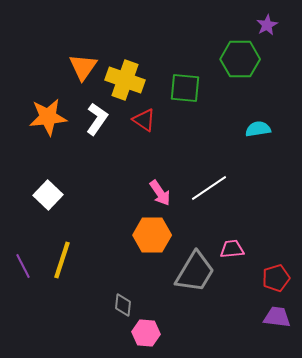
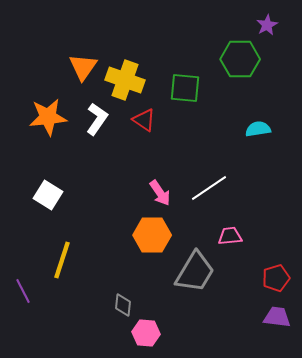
white square: rotated 12 degrees counterclockwise
pink trapezoid: moved 2 px left, 13 px up
purple line: moved 25 px down
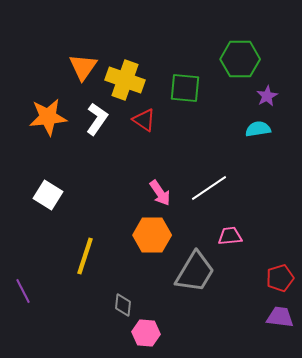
purple star: moved 71 px down
yellow line: moved 23 px right, 4 px up
red pentagon: moved 4 px right
purple trapezoid: moved 3 px right
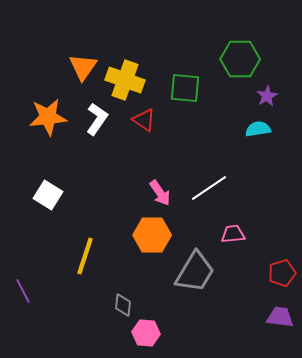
pink trapezoid: moved 3 px right, 2 px up
red pentagon: moved 2 px right, 5 px up
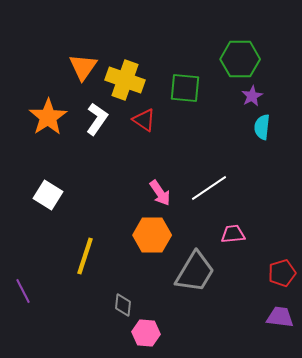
purple star: moved 15 px left
orange star: rotated 27 degrees counterclockwise
cyan semicircle: moved 4 px right, 2 px up; rotated 75 degrees counterclockwise
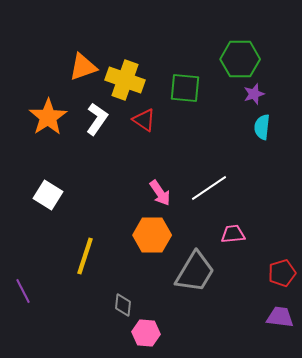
orange triangle: rotated 36 degrees clockwise
purple star: moved 2 px right, 2 px up; rotated 10 degrees clockwise
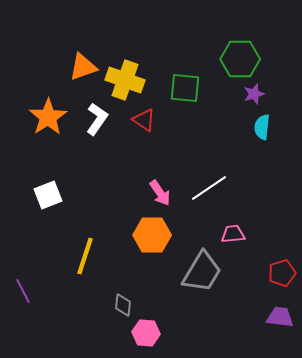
white square: rotated 36 degrees clockwise
gray trapezoid: moved 7 px right
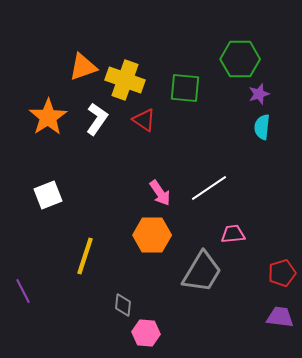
purple star: moved 5 px right
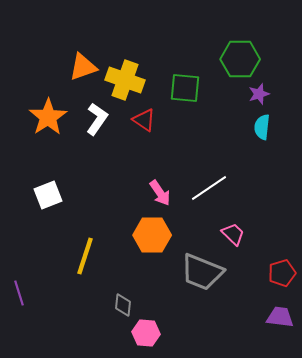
pink trapezoid: rotated 50 degrees clockwise
gray trapezoid: rotated 81 degrees clockwise
purple line: moved 4 px left, 2 px down; rotated 10 degrees clockwise
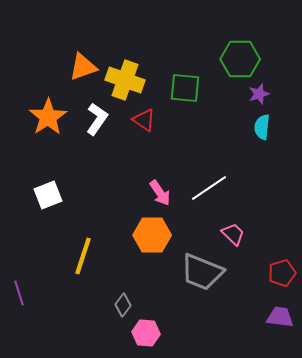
yellow line: moved 2 px left
gray diamond: rotated 30 degrees clockwise
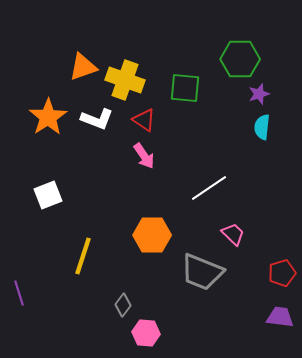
white L-shape: rotated 76 degrees clockwise
pink arrow: moved 16 px left, 37 px up
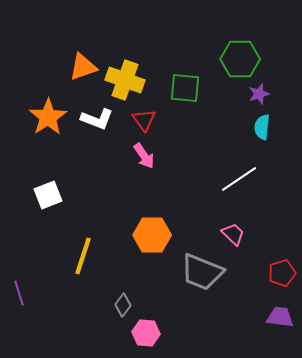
red triangle: rotated 20 degrees clockwise
white line: moved 30 px right, 9 px up
